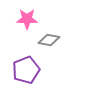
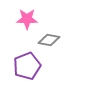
purple pentagon: moved 1 px right, 4 px up
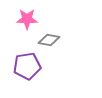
purple pentagon: rotated 12 degrees clockwise
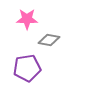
purple pentagon: moved 2 px down
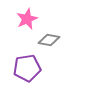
pink star: rotated 25 degrees counterclockwise
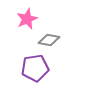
purple pentagon: moved 8 px right
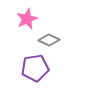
gray diamond: rotated 15 degrees clockwise
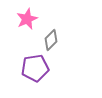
gray diamond: moved 2 px right; rotated 70 degrees counterclockwise
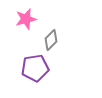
pink star: moved 1 px left; rotated 10 degrees clockwise
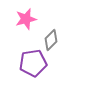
purple pentagon: moved 2 px left, 5 px up
